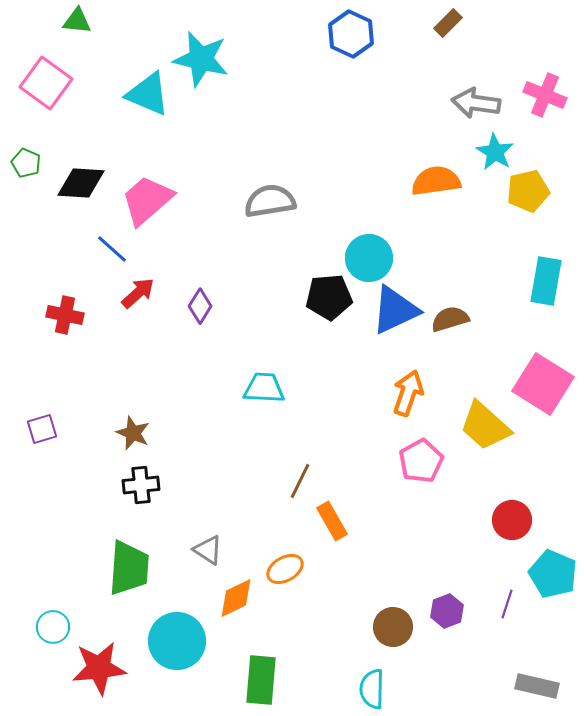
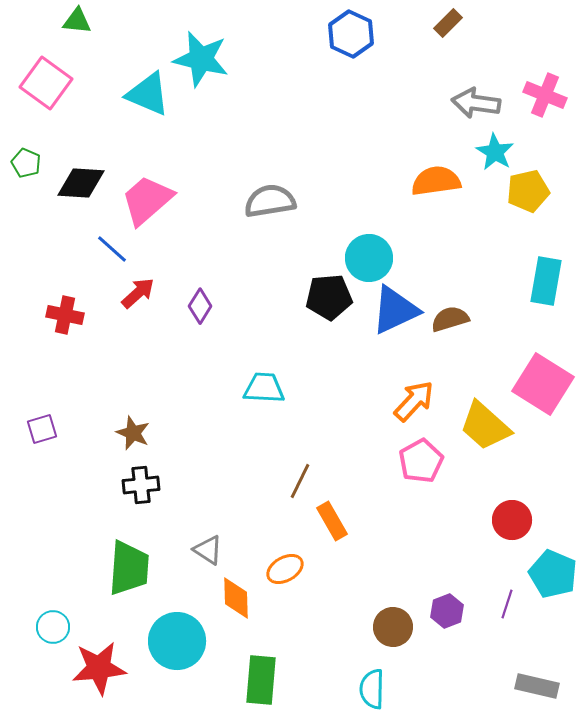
orange arrow at (408, 393): moved 6 px right, 8 px down; rotated 24 degrees clockwise
orange diamond at (236, 598): rotated 66 degrees counterclockwise
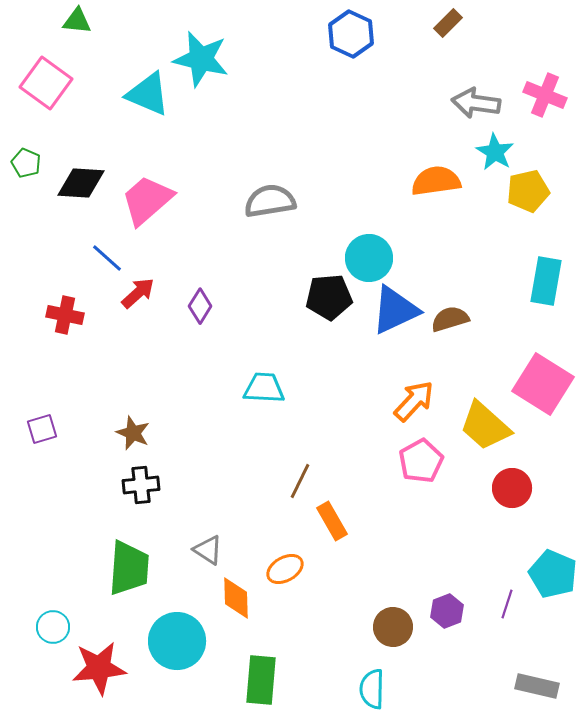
blue line at (112, 249): moved 5 px left, 9 px down
red circle at (512, 520): moved 32 px up
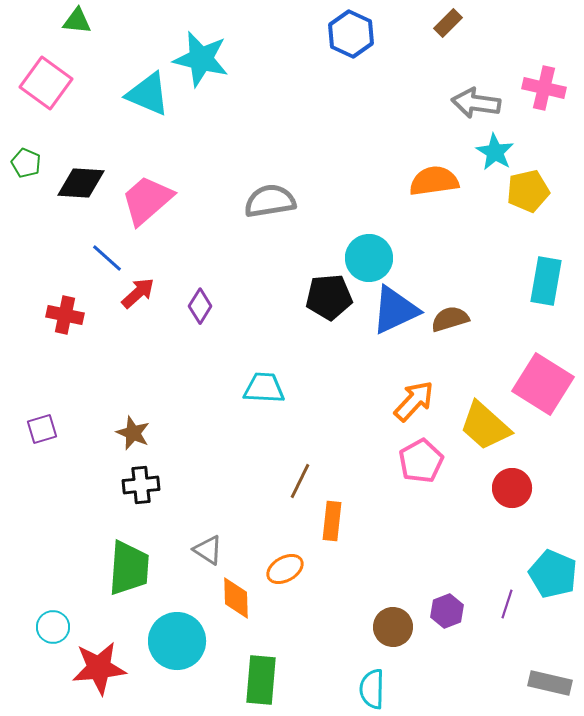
pink cross at (545, 95): moved 1 px left, 7 px up; rotated 9 degrees counterclockwise
orange semicircle at (436, 181): moved 2 px left
orange rectangle at (332, 521): rotated 36 degrees clockwise
gray rectangle at (537, 686): moved 13 px right, 3 px up
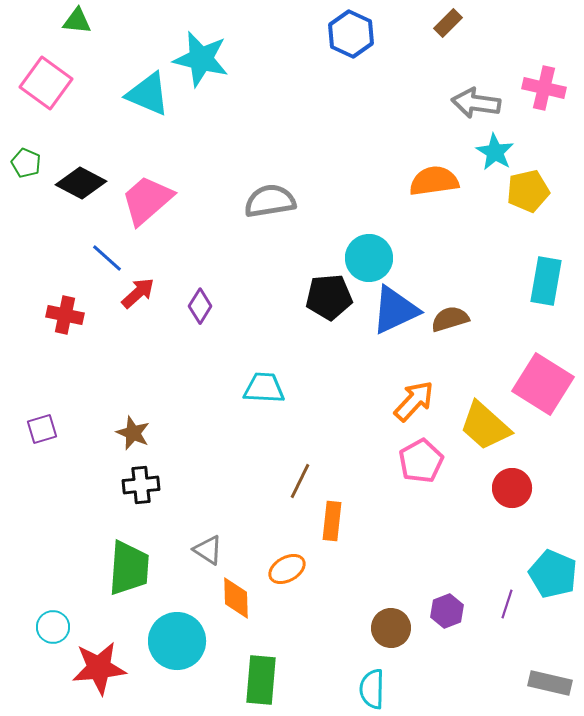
black diamond at (81, 183): rotated 24 degrees clockwise
orange ellipse at (285, 569): moved 2 px right
brown circle at (393, 627): moved 2 px left, 1 px down
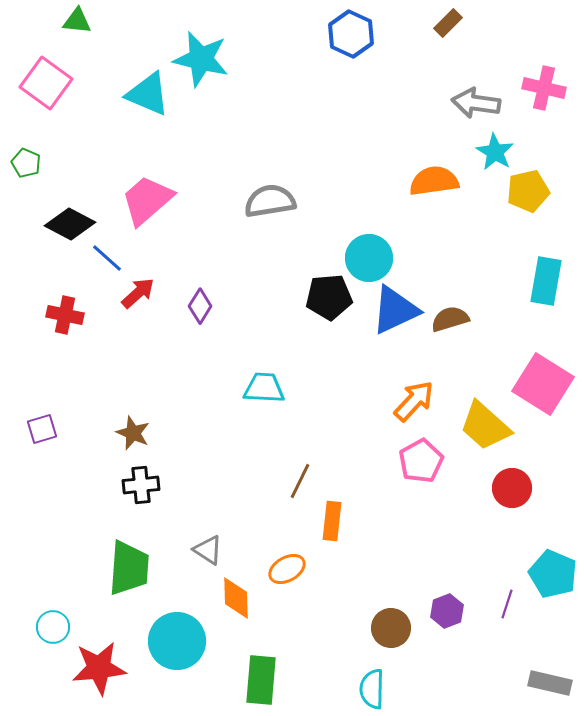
black diamond at (81, 183): moved 11 px left, 41 px down
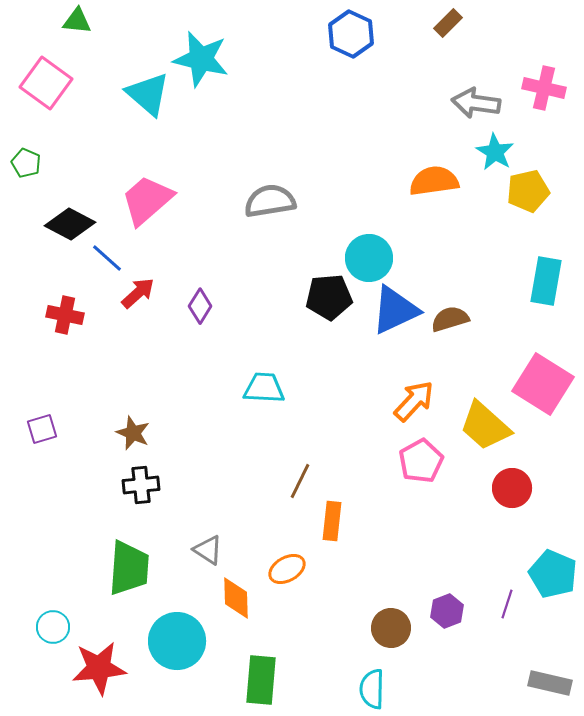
cyan triangle at (148, 94): rotated 18 degrees clockwise
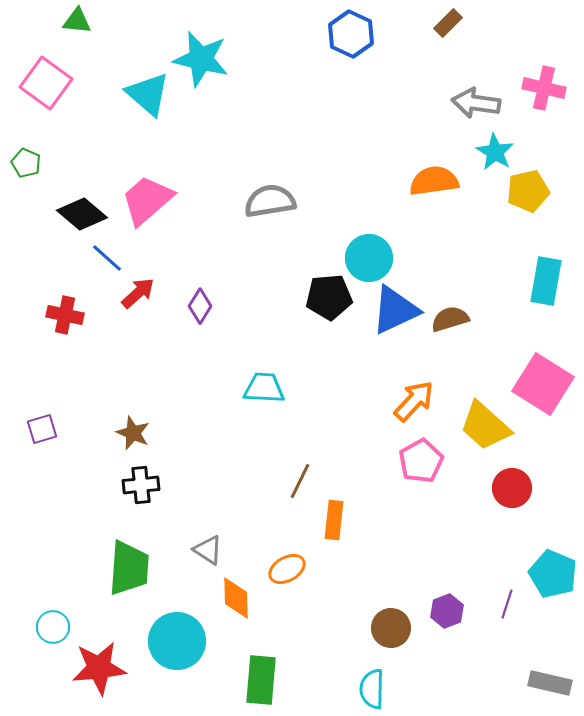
black diamond at (70, 224): moved 12 px right, 10 px up; rotated 12 degrees clockwise
orange rectangle at (332, 521): moved 2 px right, 1 px up
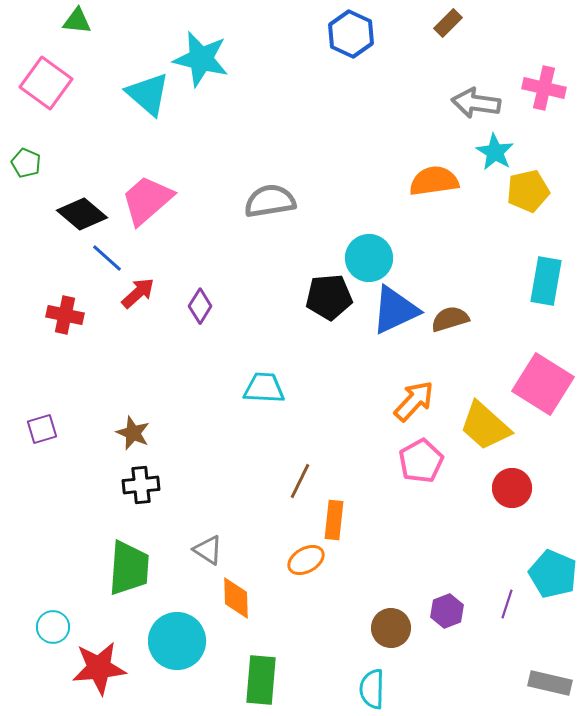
orange ellipse at (287, 569): moved 19 px right, 9 px up
